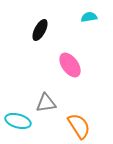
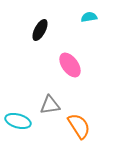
gray triangle: moved 4 px right, 2 px down
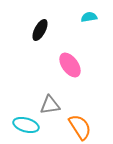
cyan ellipse: moved 8 px right, 4 px down
orange semicircle: moved 1 px right, 1 px down
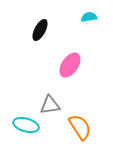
pink ellipse: rotated 70 degrees clockwise
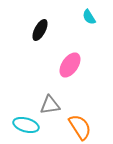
cyan semicircle: rotated 112 degrees counterclockwise
